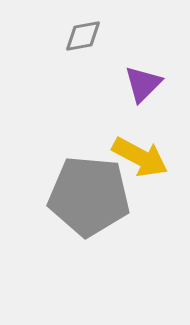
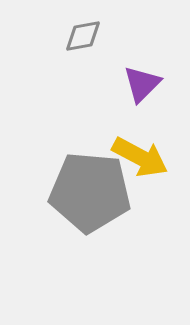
purple triangle: moved 1 px left
gray pentagon: moved 1 px right, 4 px up
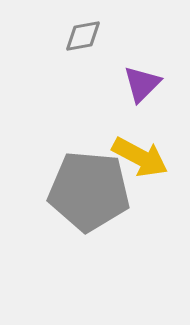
gray pentagon: moved 1 px left, 1 px up
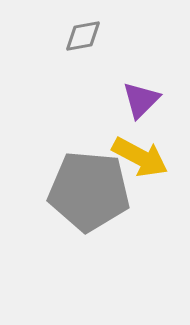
purple triangle: moved 1 px left, 16 px down
